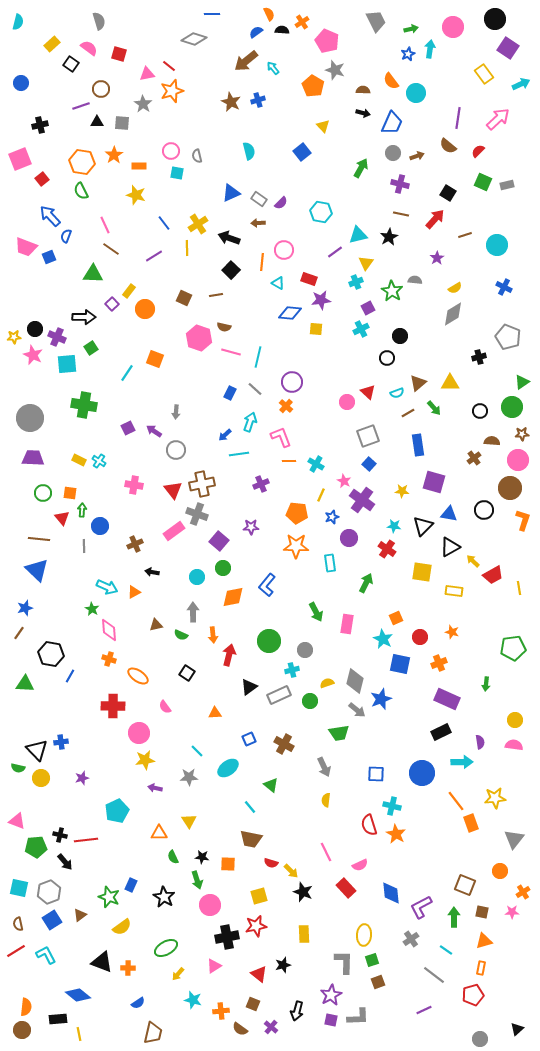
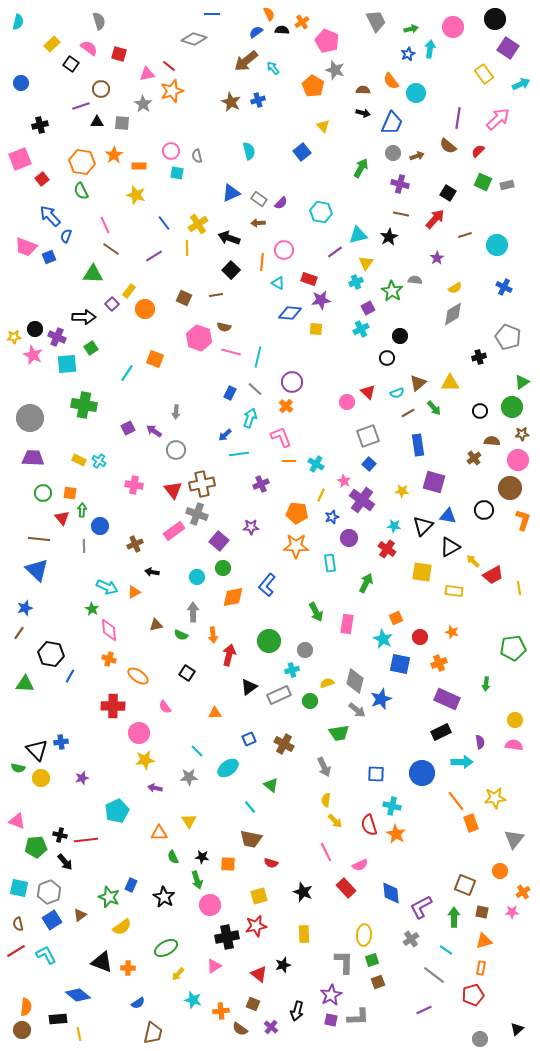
cyan arrow at (250, 422): moved 4 px up
blue triangle at (449, 514): moved 1 px left, 2 px down
yellow arrow at (291, 871): moved 44 px right, 50 px up
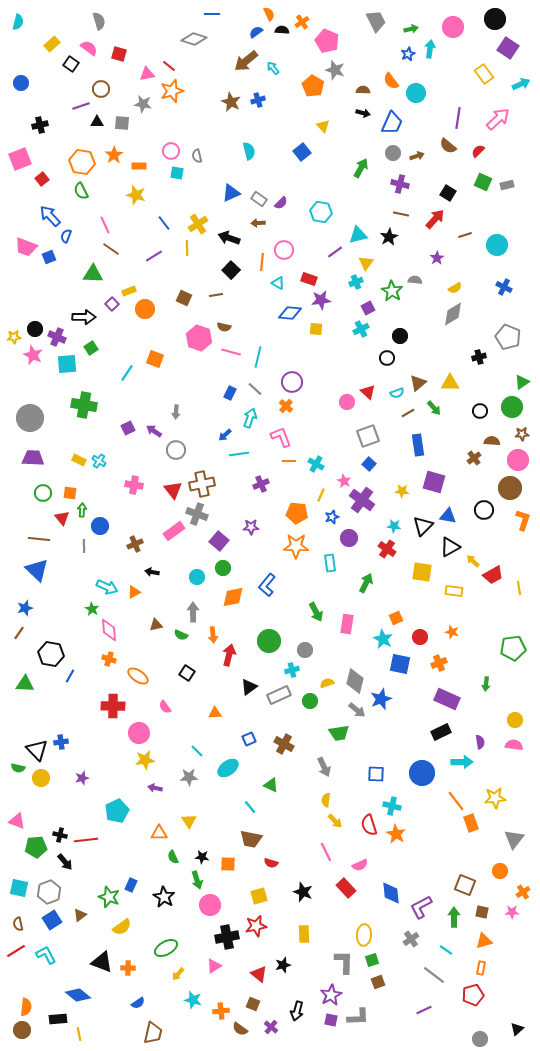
gray star at (143, 104): rotated 24 degrees counterclockwise
yellow rectangle at (129, 291): rotated 32 degrees clockwise
green triangle at (271, 785): rotated 14 degrees counterclockwise
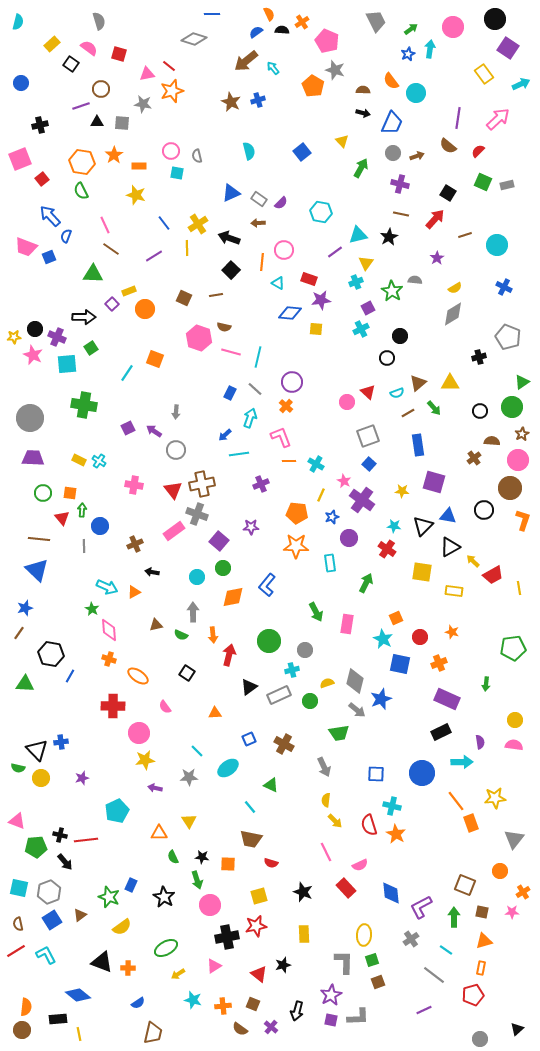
green arrow at (411, 29): rotated 24 degrees counterclockwise
yellow triangle at (323, 126): moved 19 px right, 15 px down
brown star at (522, 434): rotated 24 degrees counterclockwise
yellow arrow at (178, 974): rotated 16 degrees clockwise
orange cross at (221, 1011): moved 2 px right, 5 px up
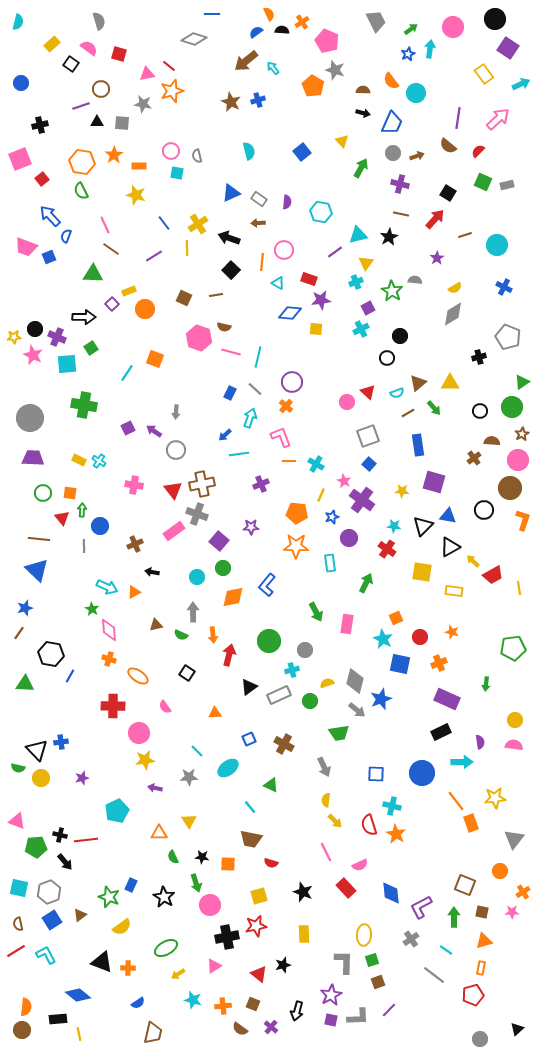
purple semicircle at (281, 203): moved 6 px right, 1 px up; rotated 40 degrees counterclockwise
green arrow at (197, 880): moved 1 px left, 3 px down
purple line at (424, 1010): moved 35 px left; rotated 21 degrees counterclockwise
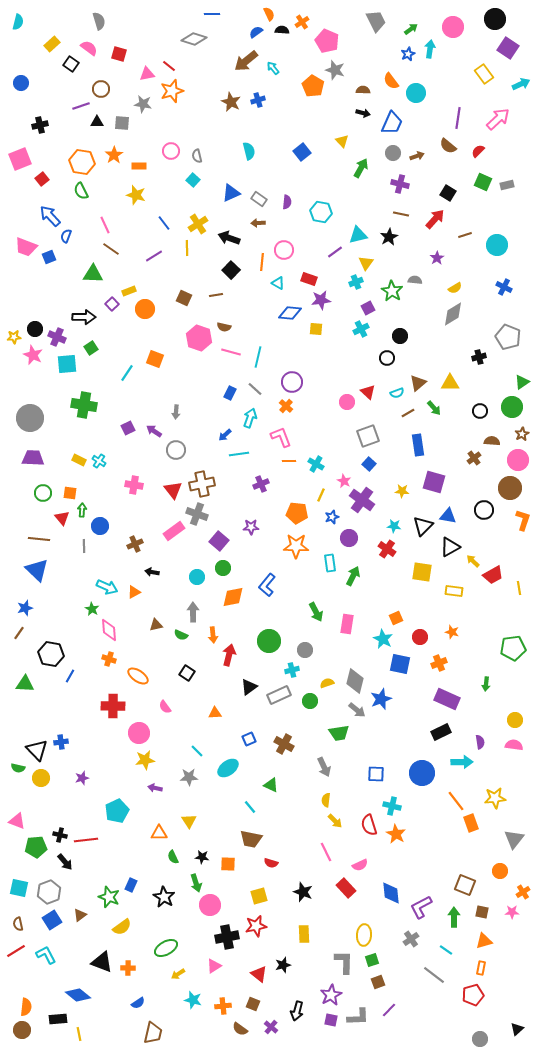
cyan square at (177, 173): moved 16 px right, 7 px down; rotated 32 degrees clockwise
green arrow at (366, 583): moved 13 px left, 7 px up
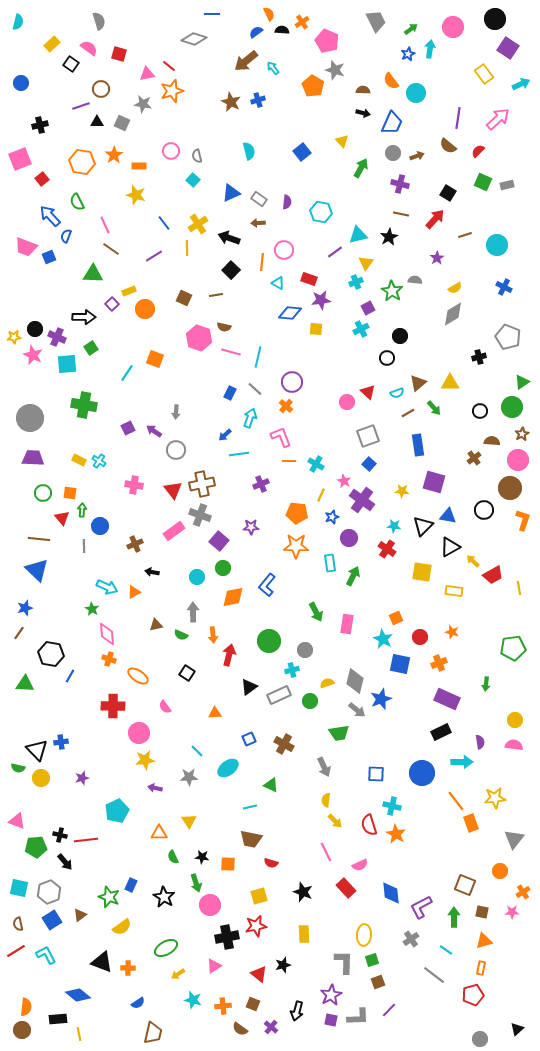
gray square at (122, 123): rotated 21 degrees clockwise
green semicircle at (81, 191): moved 4 px left, 11 px down
gray cross at (197, 514): moved 3 px right, 1 px down
pink diamond at (109, 630): moved 2 px left, 4 px down
cyan line at (250, 807): rotated 64 degrees counterclockwise
